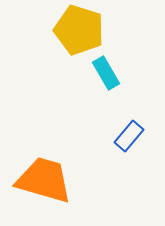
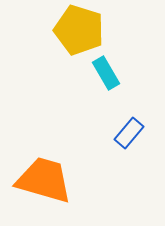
blue rectangle: moved 3 px up
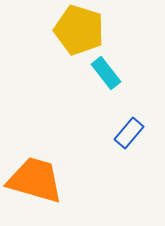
cyan rectangle: rotated 8 degrees counterclockwise
orange trapezoid: moved 9 px left
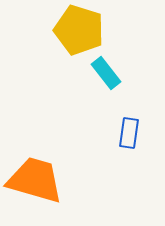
blue rectangle: rotated 32 degrees counterclockwise
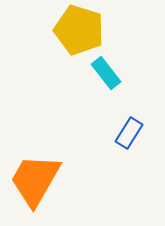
blue rectangle: rotated 24 degrees clockwise
orange trapezoid: rotated 76 degrees counterclockwise
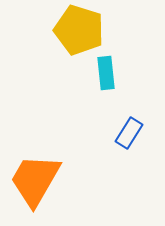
cyan rectangle: rotated 32 degrees clockwise
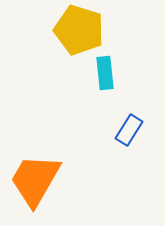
cyan rectangle: moved 1 px left
blue rectangle: moved 3 px up
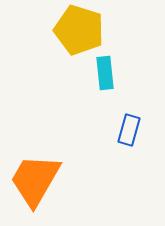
blue rectangle: rotated 16 degrees counterclockwise
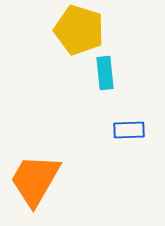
blue rectangle: rotated 72 degrees clockwise
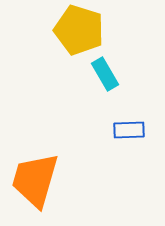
cyan rectangle: moved 1 px down; rotated 24 degrees counterclockwise
orange trapezoid: rotated 14 degrees counterclockwise
